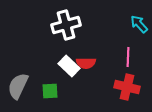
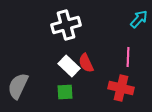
cyan arrow: moved 5 px up; rotated 84 degrees clockwise
red semicircle: rotated 66 degrees clockwise
red cross: moved 6 px left, 1 px down
green square: moved 15 px right, 1 px down
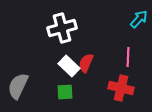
white cross: moved 4 px left, 3 px down
red semicircle: rotated 48 degrees clockwise
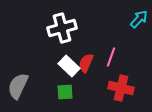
pink line: moved 17 px left; rotated 18 degrees clockwise
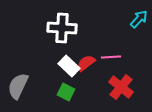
white cross: rotated 20 degrees clockwise
pink line: rotated 66 degrees clockwise
red semicircle: rotated 30 degrees clockwise
red cross: moved 1 px up; rotated 25 degrees clockwise
green square: moved 1 px right; rotated 30 degrees clockwise
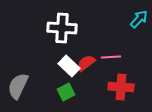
red cross: rotated 35 degrees counterclockwise
green square: rotated 36 degrees clockwise
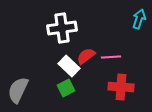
cyan arrow: rotated 24 degrees counterclockwise
white cross: rotated 12 degrees counterclockwise
red semicircle: moved 7 px up
gray semicircle: moved 4 px down
green square: moved 4 px up
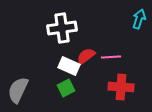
white rectangle: rotated 20 degrees counterclockwise
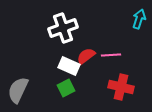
white cross: moved 1 px right; rotated 12 degrees counterclockwise
pink line: moved 2 px up
red cross: rotated 10 degrees clockwise
